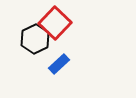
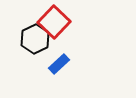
red square: moved 1 px left, 1 px up
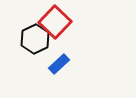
red square: moved 1 px right
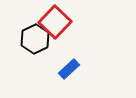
blue rectangle: moved 10 px right, 5 px down
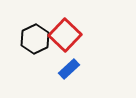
red square: moved 10 px right, 13 px down
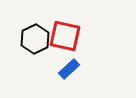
red square: moved 1 px down; rotated 32 degrees counterclockwise
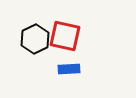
blue rectangle: rotated 40 degrees clockwise
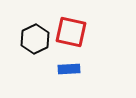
red square: moved 6 px right, 4 px up
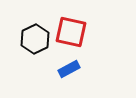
blue rectangle: rotated 25 degrees counterclockwise
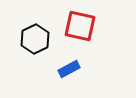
red square: moved 9 px right, 6 px up
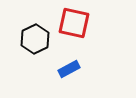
red square: moved 6 px left, 3 px up
